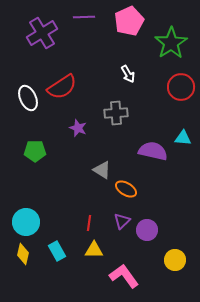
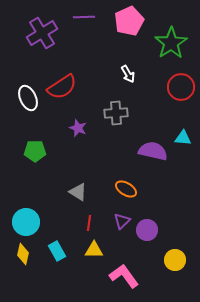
gray triangle: moved 24 px left, 22 px down
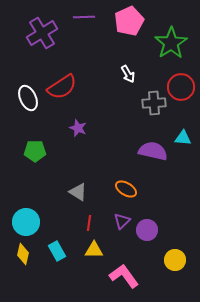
gray cross: moved 38 px right, 10 px up
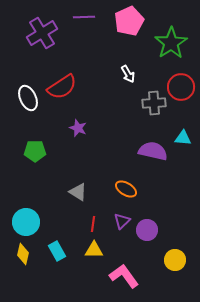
red line: moved 4 px right, 1 px down
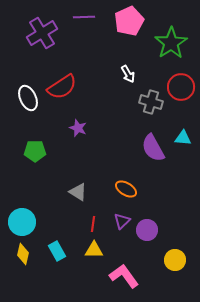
gray cross: moved 3 px left, 1 px up; rotated 20 degrees clockwise
purple semicircle: moved 3 px up; rotated 132 degrees counterclockwise
cyan circle: moved 4 px left
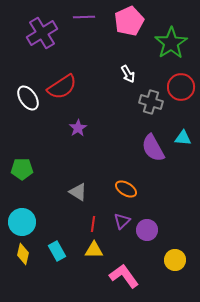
white ellipse: rotated 10 degrees counterclockwise
purple star: rotated 18 degrees clockwise
green pentagon: moved 13 px left, 18 px down
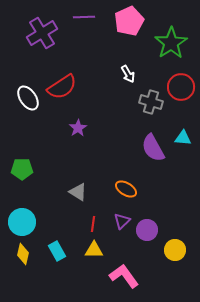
yellow circle: moved 10 px up
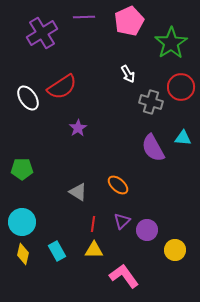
orange ellipse: moved 8 px left, 4 px up; rotated 10 degrees clockwise
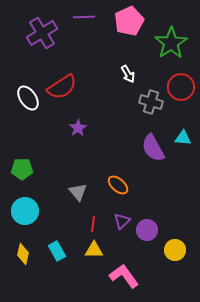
gray triangle: rotated 18 degrees clockwise
cyan circle: moved 3 px right, 11 px up
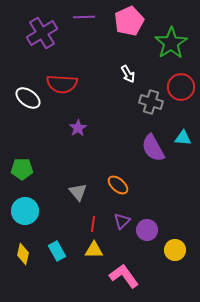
red semicircle: moved 3 px up; rotated 36 degrees clockwise
white ellipse: rotated 20 degrees counterclockwise
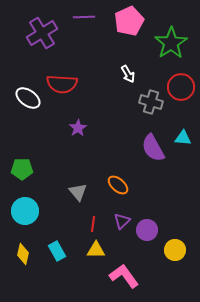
yellow triangle: moved 2 px right
